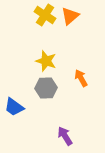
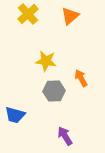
yellow cross: moved 17 px left, 1 px up; rotated 15 degrees clockwise
yellow star: rotated 10 degrees counterclockwise
gray hexagon: moved 8 px right, 3 px down
blue trapezoid: moved 1 px right, 8 px down; rotated 20 degrees counterclockwise
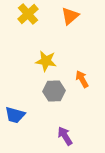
orange arrow: moved 1 px right, 1 px down
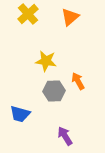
orange triangle: moved 1 px down
orange arrow: moved 4 px left, 2 px down
blue trapezoid: moved 5 px right, 1 px up
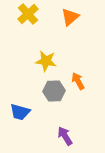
blue trapezoid: moved 2 px up
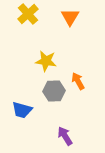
orange triangle: rotated 18 degrees counterclockwise
blue trapezoid: moved 2 px right, 2 px up
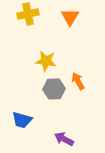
yellow cross: rotated 30 degrees clockwise
gray hexagon: moved 2 px up
blue trapezoid: moved 10 px down
purple arrow: moved 1 px left, 3 px down; rotated 30 degrees counterclockwise
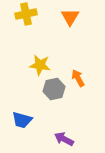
yellow cross: moved 2 px left
yellow star: moved 6 px left, 4 px down
orange arrow: moved 3 px up
gray hexagon: rotated 10 degrees counterclockwise
